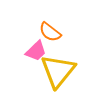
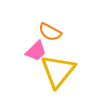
orange semicircle: rotated 10 degrees counterclockwise
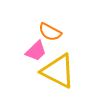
yellow triangle: rotated 42 degrees counterclockwise
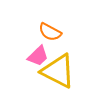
pink trapezoid: moved 2 px right, 5 px down
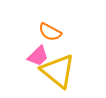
yellow triangle: rotated 12 degrees clockwise
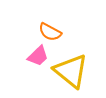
yellow triangle: moved 13 px right
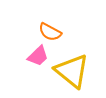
yellow triangle: moved 1 px right
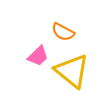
orange semicircle: moved 13 px right
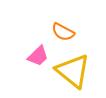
yellow triangle: moved 1 px right
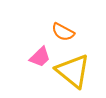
pink trapezoid: moved 2 px right, 1 px down
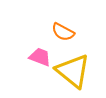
pink trapezoid: rotated 115 degrees counterclockwise
